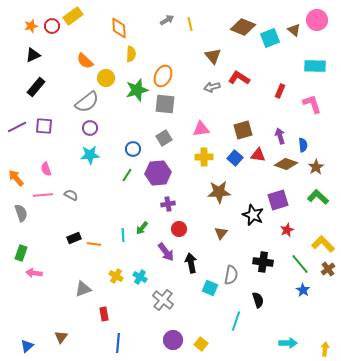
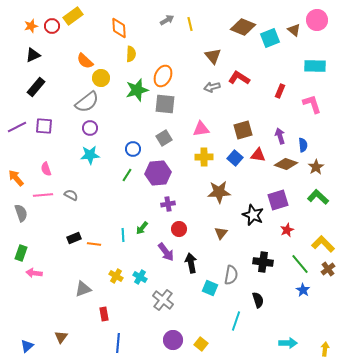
yellow circle at (106, 78): moved 5 px left
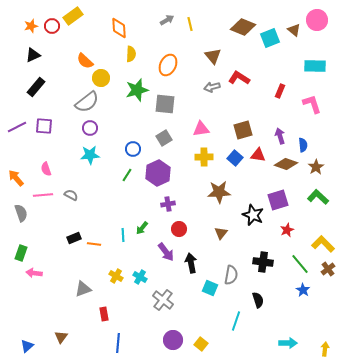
orange ellipse at (163, 76): moved 5 px right, 11 px up
purple hexagon at (158, 173): rotated 20 degrees counterclockwise
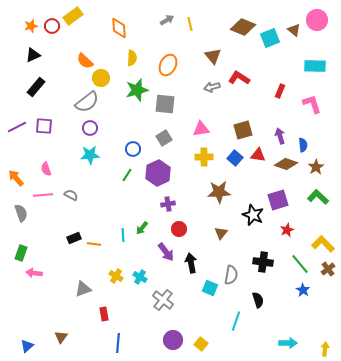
yellow semicircle at (131, 54): moved 1 px right, 4 px down
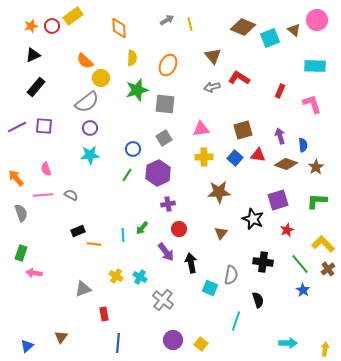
green L-shape at (318, 197): moved 1 px left, 4 px down; rotated 40 degrees counterclockwise
black star at (253, 215): moved 4 px down
black rectangle at (74, 238): moved 4 px right, 7 px up
